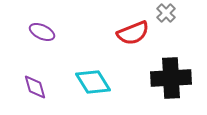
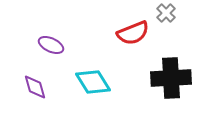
purple ellipse: moved 9 px right, 13 px down
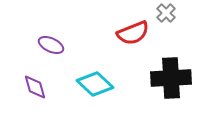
cyan diamond: moved 2 px right, 2 px down; rotated 15 degrees counterclockwise
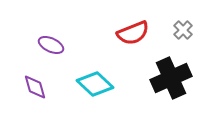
gray cross: moved 17 px right, 17 px down
black cross: rotated 21 degrees counterclockwise
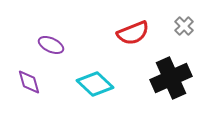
gray cross: moved 1 px right, 4 px up
purple diamond: moved 6 px left, 5 px up
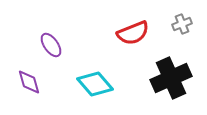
gray cross: moved 2 px left, 2 px up; rotated 24 degrees clockwise
purple ellipse: rotated 30 degrees clockwise
cyan diamond: rotated 6 degrees clockwise
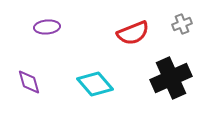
purple ellipse: moved 4 px left, 18 px up; rotated 60 degrees counterclockwise
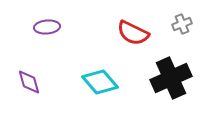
red semicircle: rotated 48 degrees clockwise
cyan diamond: moved 5 px right, 2 px up
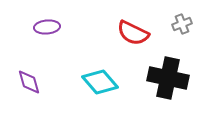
black cross: moved 3 px left; rotated 36 degrees clockwise
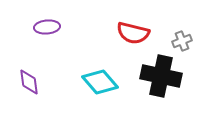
gray cross: moved 17 px down
red semicircle: rotated 12 degrees counterclockwise
black cross: moved 7 px left, 2 px up
purple diamond: rotated 8 degrees clockwise
